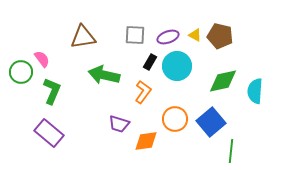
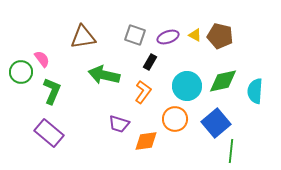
gray square: rotated 15 degrees clockwise
cyan circle: moved 10 px right, 20 px down
blue square: moved 5 px right, 1 px down
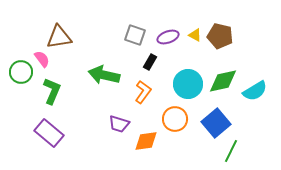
brown triangle: moved 24 px left
cyan circle: moved 1 px right, 2 px up
cyan semicircle: rotated 125 degrees counterclockwise
green line: rotated 20 degrees clockwise
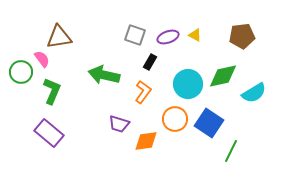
brown pentagon: moved 22 px right; rotated 20 degrees counterclockwise
green diamond: moved 5 px up
cyan semicircle: moved 1 px left, 2 px down
blue square: moved 7 px left; rotated 16 degrees counterclockwise
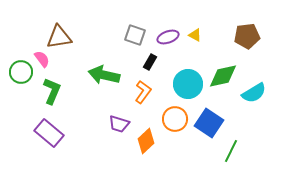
brown pentagon: moved 5 px right
orange diamond: rotated 35 degrees counterclockwise
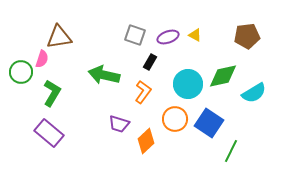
pink semicircle: rotated 54 degrees clockwise
green L-shape: moved 2 px down; rotated 8 degrees clockwise
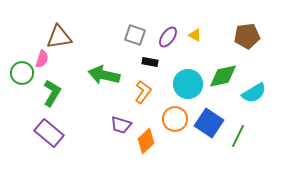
purple ellipse: rotated 35 degrees counterclockwise
black rectangle: rotated 70 degrees clockwise
green circle: moved 1 px right, 1 px down
purple trapezoid: moved 2 px right, 1 px down
green line: moved 7 px right, 15 px up
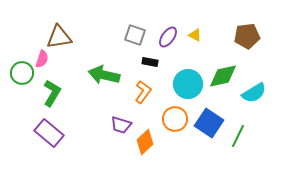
orange diamond: moved 1 px left, 1 px down
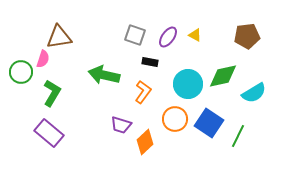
pink semicircle: moved 1 px right
green circle: moved 1 px left, 1 px up
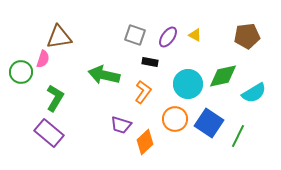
green L-shape: moved 3 px right, 5 px down
